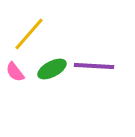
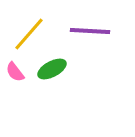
purple line: moved 4 px left, 35 px up
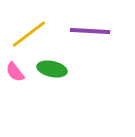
yellow line: rotated 12 degrees clockwise
green ellipse: rotated 40 degrees clockwise
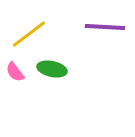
purple line: moved 15 px right, 4 px up
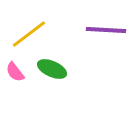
purple line: moved 1 px right, 3 px down
green ellipse: rotated 12 degrees clockwise
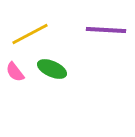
yellow line: moved 1 px right; rotated 9 degrees clockwise
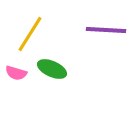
yellow line: rotated 30 degrees counterclockwise
pink semicircle: moved 1 px right, 1 px down; rotated 35 degrees counterclockwise
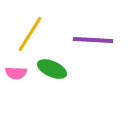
purple line: moved 13 px left, 10 px down
pink semicircle: rotated 15 degrees counterclockwise
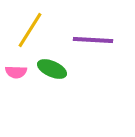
yellow line: moved 4 px up
pink semicircle: moved 1 px up
